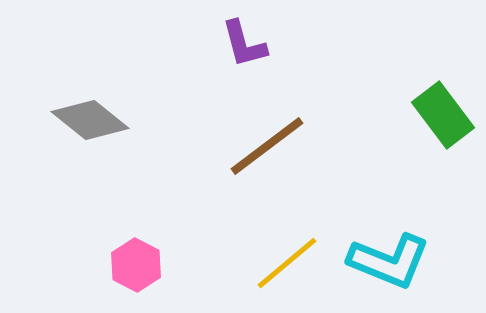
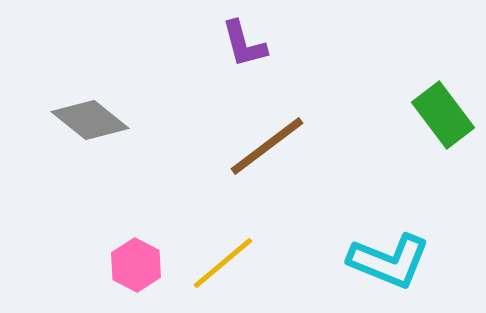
yellow line: moved 64 px left
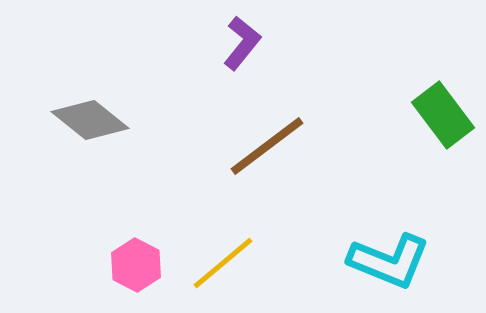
purple L-shape: moved 2 px left, 1 px up; rotated 126 degrees counterclockwise
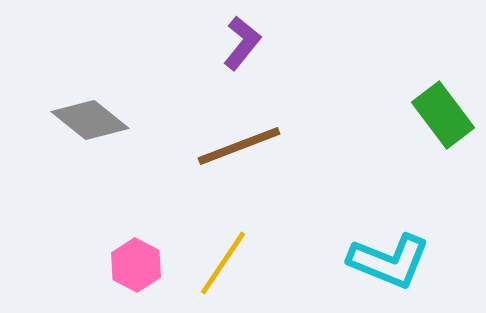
brown line: moved 28 px left; rotated 16 degrees clockwise
yellow line: rotated 16 degrees counterclockwise
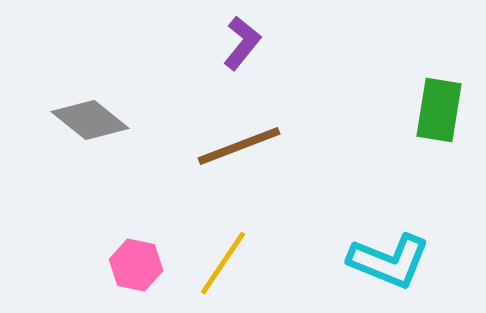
green rectangle: moved 4 px left, 5 px up; rotated 46 degrees clockwise
pink hexagon: rotated 15 degrees counterclockwise
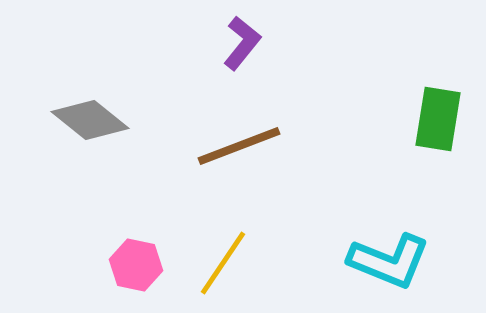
green rectangle: moved 1 px left, 9 px down
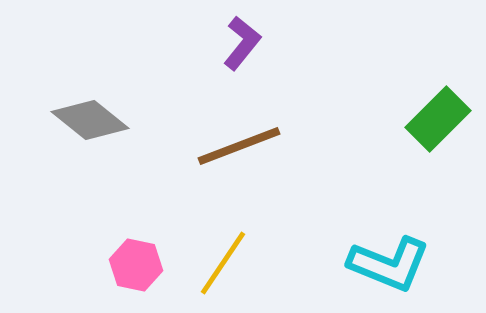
green rectangle: rotated 36 degrees clockwise
cyan L-shape: moved 3 px down
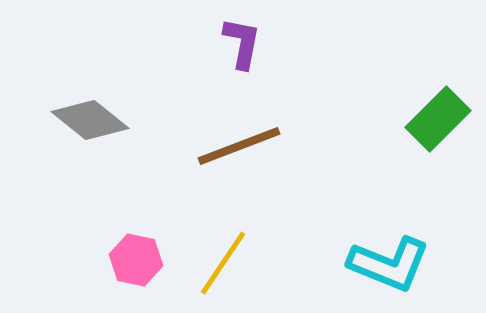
purple L-shape: rotated 28 degrees counterclockwise
pink hexagon: moved 5 px up
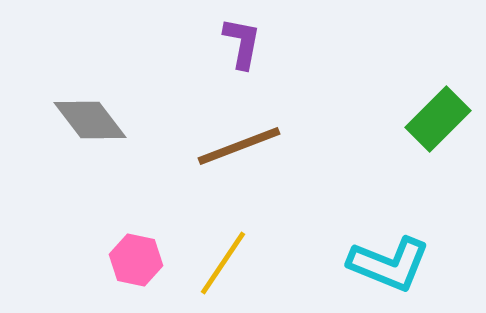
gray diamond: rotated 14 degrees clockwise
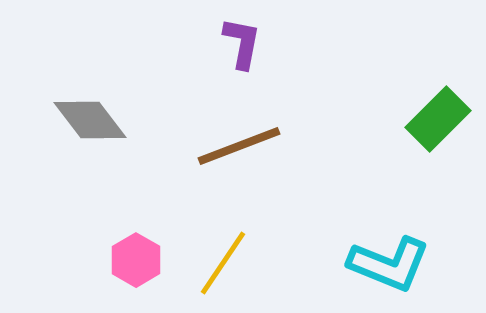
pink hexagon: rotated 18 degrees clockwise
